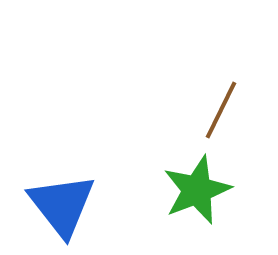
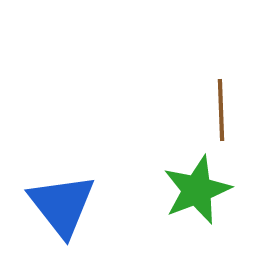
brown line: rotated 28 degrees counterclockwise
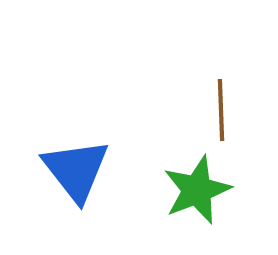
blue triangle: moved 14 px right, 35 px up
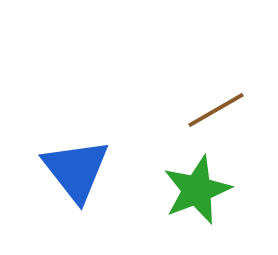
brown line: moved 5 px left; rotated 62 degrees clockwise
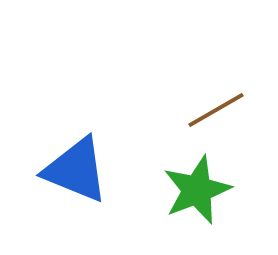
blue triangle: rotated 30 degrees counterclockwise
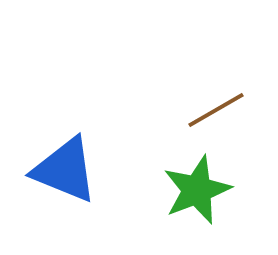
blue triangle: moved 11 px left
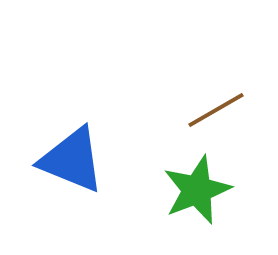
blue triangle: moved 7 px right, 10 px up
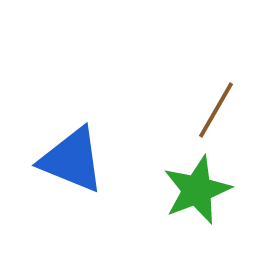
brown line: rotated 30 degrees counterclockwise
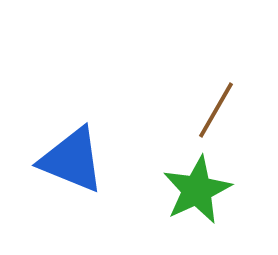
green star: rotated 4 degrees counterclockwise
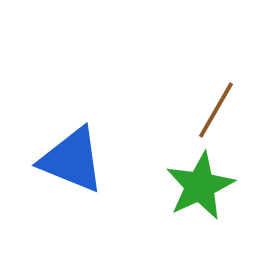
green star: moved 3 px right, 4 px up
